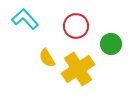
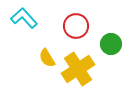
cyan L-shape: moved 1 px left, 1 px up
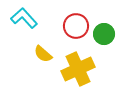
green circle: moved 7 px left, 10 px up
yellow semicircle: moved 4 px left, 4 px up; rotated 18 degrees counterclockwise
yellow cross: rotated 8 degrees clockwise
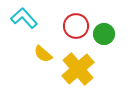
yellow cross: rotated 16 degrees counterclockwise
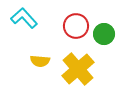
yellow semicircle: moved 3 px left, 7 px down; rotated 36 degrees counterclockwise
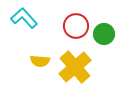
yellow cross: moved 3 px left, 2 px up
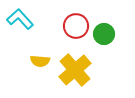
cyan L-shape: moved 4 px left, 1 px down
yellow cross: moved 3 px down
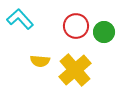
green circle: moved 2 px up
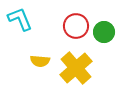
cyan L-shape: rotated 20 degrees clockwise
yellow cross: moved 1 px right, 2 px up
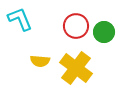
yellow cross: rotated 12 degrees counterclockwise
